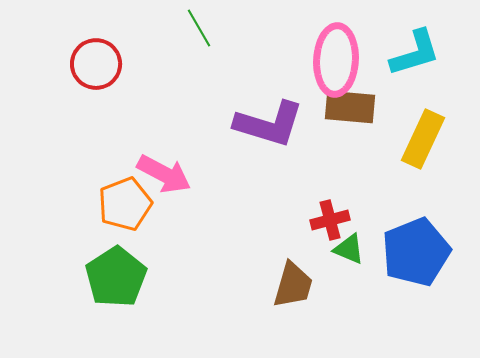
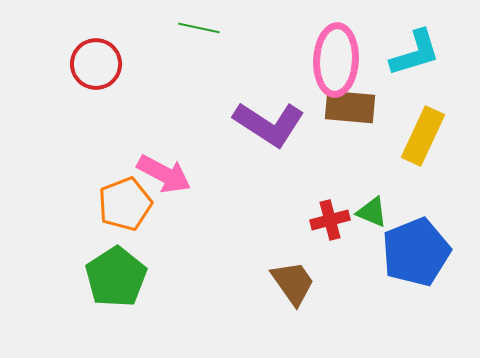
green line: rotated 48 degrees counterclockwise
purple L-shape: rotated 16 degrees clockwise
yellow rectangle: moved 3 px up
green triangle: moved 23 px right, 37 px up
brown trapezoid: moved 2 px up; rotated 51 degrees counterclockwise
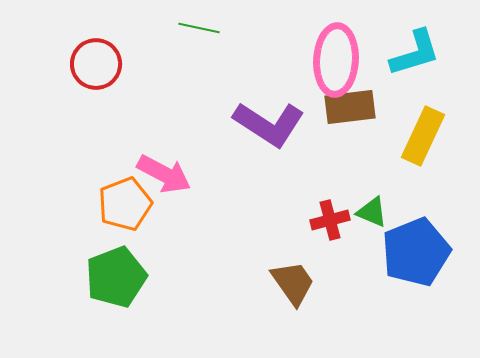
brown rectangle: rotated 12 degrees counterclockwise
green pentagon: rotated 12 degrees clockwise
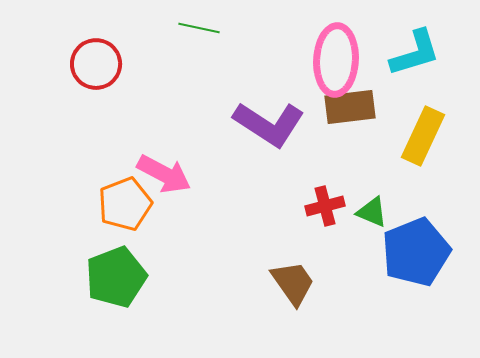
red cross: moved 5 px left, 14 px up
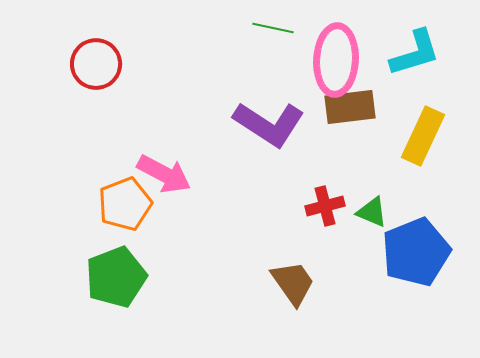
green line: moved 74 px right
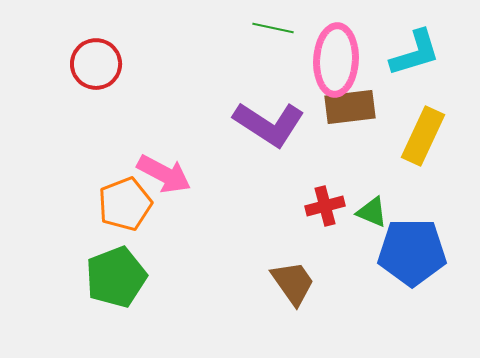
blue pentagon: moved 4 px left; rotated 22 degrees clockwise
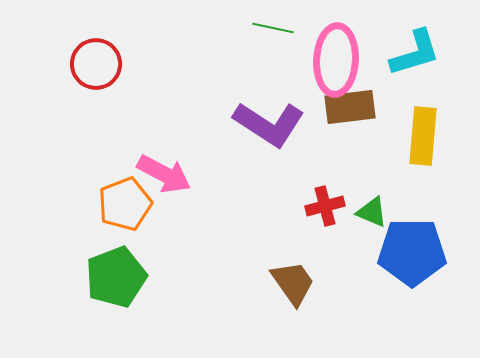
yellow rectangle: rotated 20 degrees counterclockwise
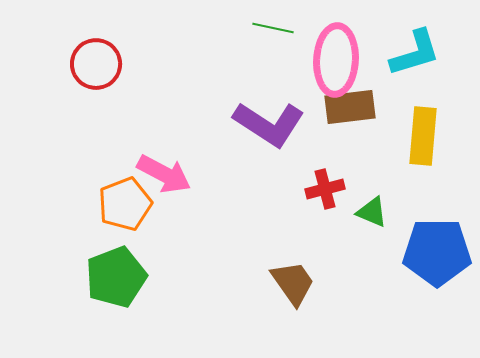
red cross: moved 17 px up
blue pentagon: moved 25 px right
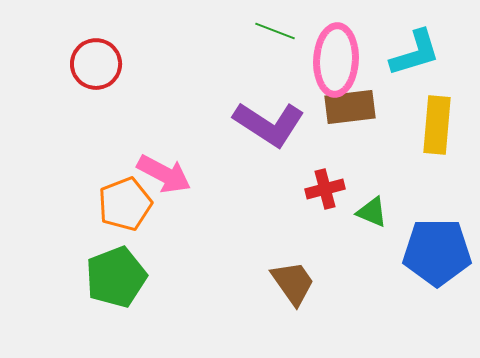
green line: moved 2 px right, 3 px down; rotated 9 degrees clockwise
yellow rectangle: moved 14 px right, 11 px up
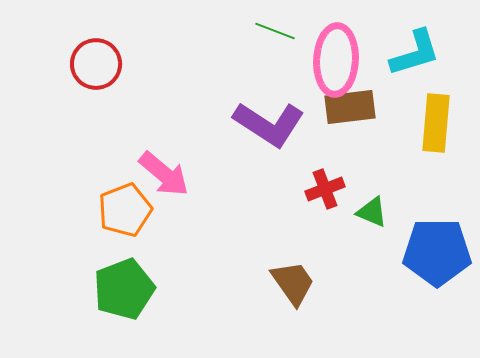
yellow rectangle: moved 1 px left, 2 px up
pink arrow: rotated 12 degrees clockwise
red cross: rotated 6 degrees counterclockwise
orange pentagon: moved 6 px down
green pentagon: moved 8 px right, 12 px down
